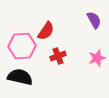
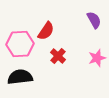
pink hexagon: moved 2 px left, 2 px up
red cross: rotated 28 degrees counterclockwise
black semicircle: rotated 20 degrees counterclockwise
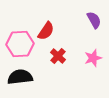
pink star: moved 4 px left
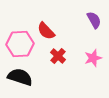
red semicircle: rotated 102 degrees clockwise
black semicircle: rotated 25 degrees clockwise
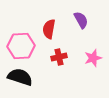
purple semicircle: moved 13 px left
red semicircle: moved 3 px right, 2 px up; rotated 54 degrees clockwise
pink hexagon: moved 1 px right, 2 px down
red cross: moved 1 px right, 1 px down; rotated 35 degrees clockwise
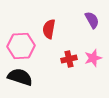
purple semicircle: moved 11 px right
red cross: moved 10 px right, 2 px down
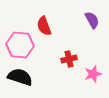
red semicircle: moved 5 px left, 3 px up; rotated 30 degrees counterclockwise
pink hexagon: moved 1 px left, 1 px up; rotated 8 degrees clockwise
pink star: moved 16 px down
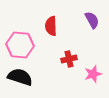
red semicircle: moved 7 px right; rotated 18 degrees clockwise
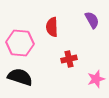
red semicircle: moved 1 px right, 1 px down
pink hexagon: moved 2 px up
pink star: moved 3 px right, 5 px down
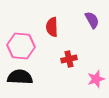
pink hexagon: moved 1 px right, 3 px down
black semicircle: rotated 15 degrees counterclockwise
